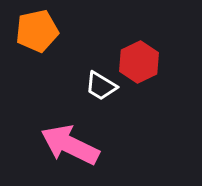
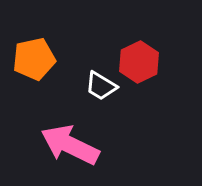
orange pentagon: moved 3 px left, 28 px down
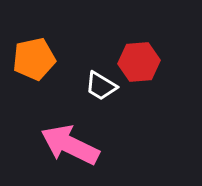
red hexagon: rotated 21 degrees clockwise
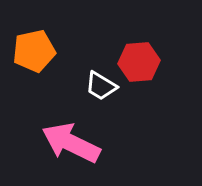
orange pentagon: moved 8 px up
pink arrow: moved 1 px right, 2 px up
